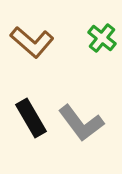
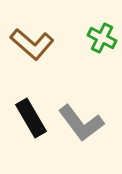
green cross: rotated 12 degrees counterclockwise
brown L-shape: moved 2 px down
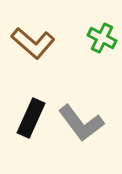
brown L-shape: moved 1 px right, 1 px up
black rectangle: rotated 54 degrees clockwise
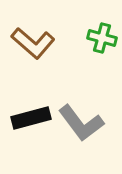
green cross: rotated 12 degrees counterclockwise
black rectangle: rotated 51 degrees clockwise
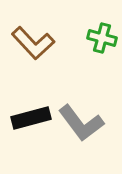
brown L-shape: rotated 6 degrees clockwise
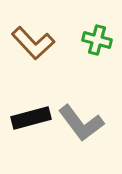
green cross: moved 5 px left, 2 px down
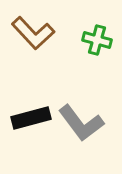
brown L-shape: moved 10 px up
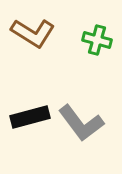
brown L-shape: rotated 15 degrees counterclockwise
black rectangle: moved 1 px left, 1 px up
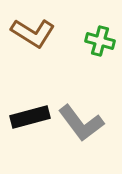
green cross: moved 3 px right, 1 px down
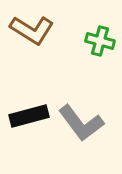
brown L-shape: moved 1 px left, 3 px up
black rectangle: moved 1 px left, 1 px up
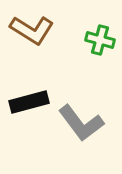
green cross: moved 1 px up
black rectangle: moved 14 px up
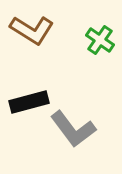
green cross: rotated 20 degrees clockwise
gray L-shape: moved 8 px left, 6 px down
